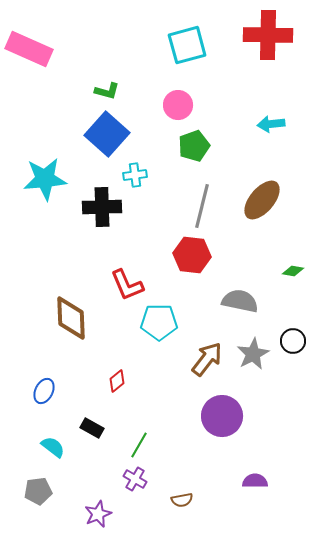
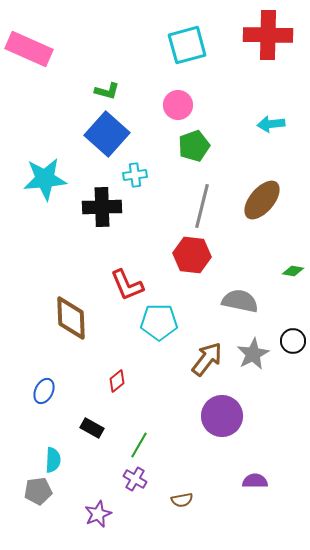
cyan semicircle: moved 13 px down; rotated 55 degrees clockwise
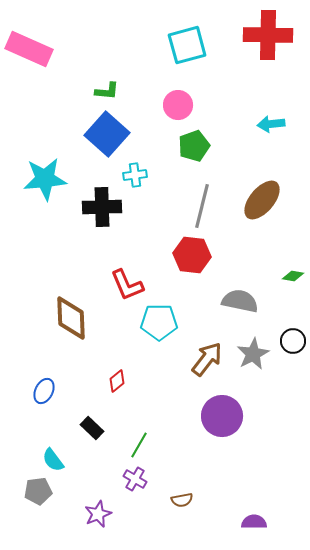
green L-shape: rotated 10 degrees counterclockwise
green diamond: moved 5 px down
black rectangle: rotated 15 degrees clockwise
cyan semicircle: rotated 140 degrees clockwise
purple semicircle: moved 1 px left, 41 px down
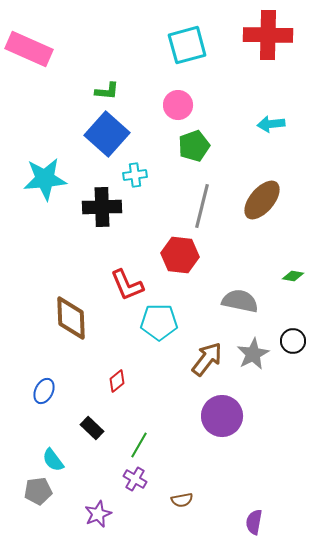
red hexagon: moved 12 px left
purple semicircle: rotated 80 degrees counterclockwise
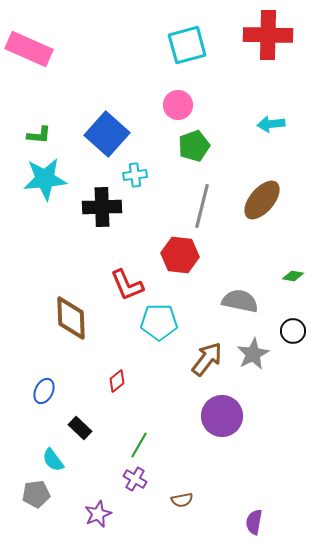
green L-shape: moved 68 px left, 44 px down
black circle: moved 10 px up
black rectangle: moved 12 px left
gray pentagon: moved 2 px left, 3 px down
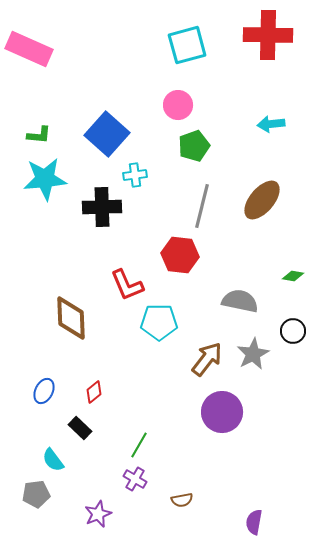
red diamond: moved 23 px left, 11 px down
purple circle: moved 4 px up
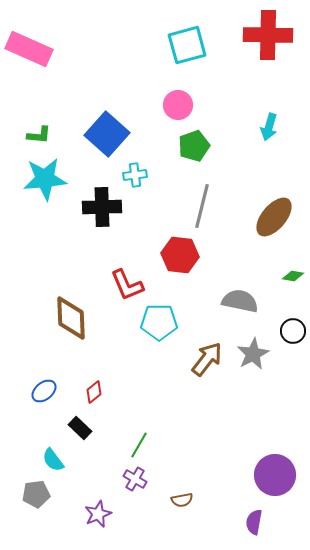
cyan arrow: moved 2 px left, 3 px down; rotated 68 degrees counterclockwise
brown ellipse: moved 12 px right, 17 px down
blue ellipse: rotated 25 degrees clockwise
purple circle: moved 53 px right, 63 px down
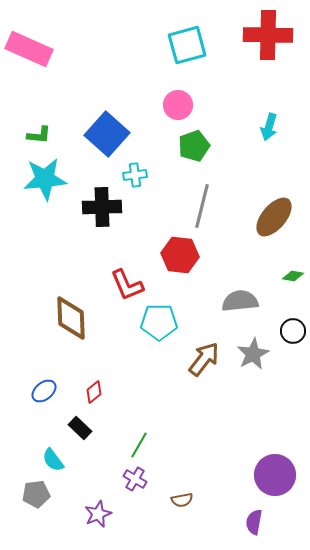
gray semicircle: rotated 18 degrees counterclockwise
brown arrow: moved 3 px left
